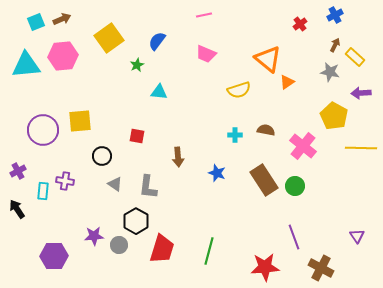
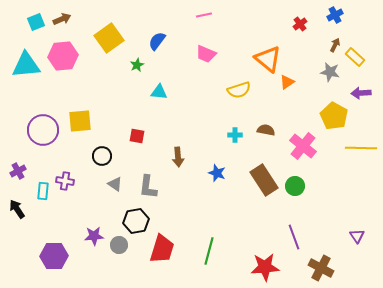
black hexagon at (136, 221): rotated 20 degrees clockwise
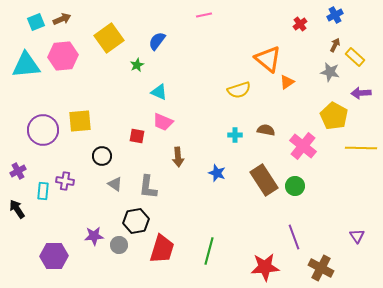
pink trapezoid at (206, 54): moved 43 px left, 68 px down
cyan triangle at (159, 92): rotated 18 degrees clockwise
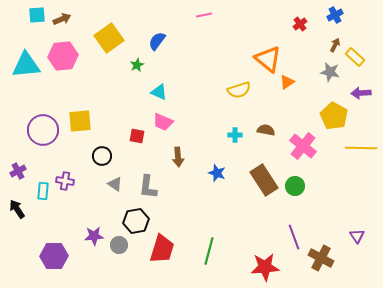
cyan square at (36, 22): moved 1 px right, 7 px up; rotated 18 degrees clockwise
brown cross at (321, 268): moved 10 px up
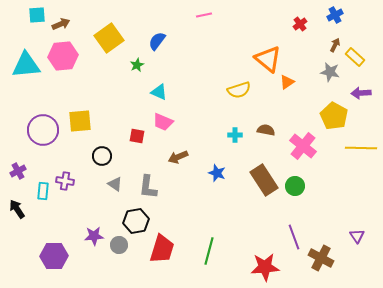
brown arrow at (62, 19): moved 1 px left, 5 px down
brown arrow at (178, 157): rotated 72 degrees clockwise
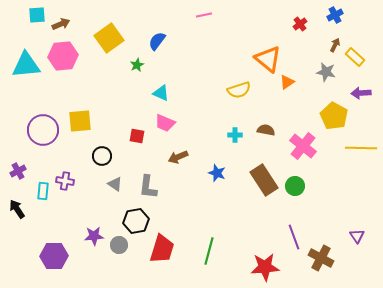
gray star at (330, 72): moved 4 px left
cyan triangle at (159, 92): moved 2 px right, 1 px down
pink trapezoid at (163, 122): moved 2 px right, 1 px down
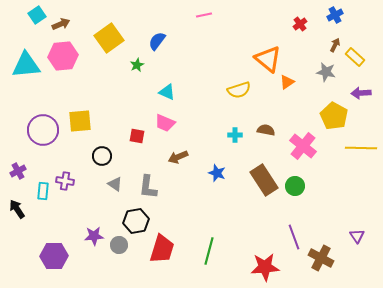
cyan square at (37, 15): rotated 30 degrees counterclockwise
cyan triangle at (161, 93): moved 6 px right, 1 px up
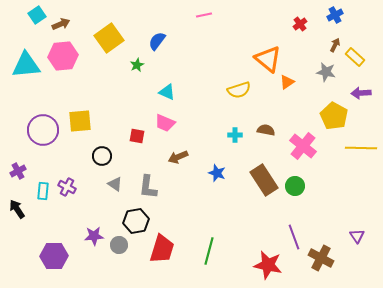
purple cross at (65, 181): moved 2 px right, 6 px down; rotated 18 degrees clockwise
red star at (265, 267): moved 3 px right, 2 px up; rotated 16 degrees clockwise
